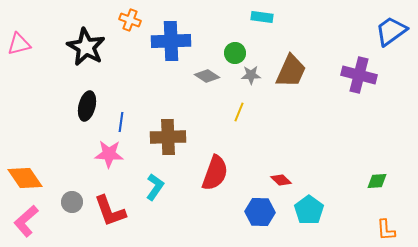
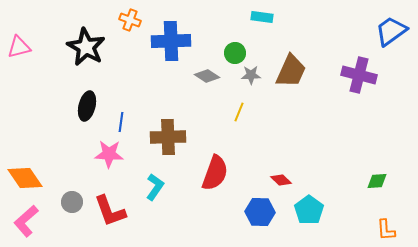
pink triangle: moved 3 px down
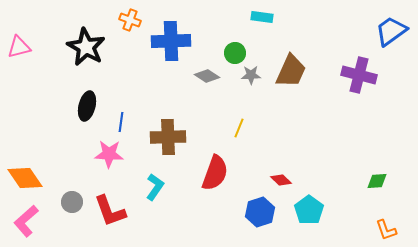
yellow line: moved 16 px down
blue hexagon: rotated 20 degrees counterclockwise
orange L-shape: rotated 15 degrees counterclockwise
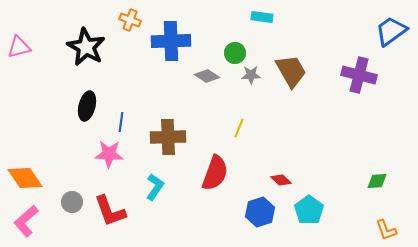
brown trapezoid: rotated 54 degrees counterclockwise
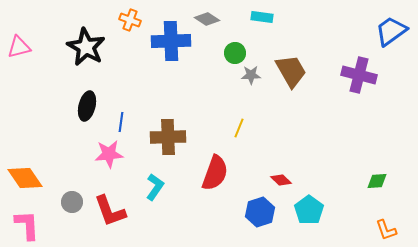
gray diamond: moved 57 px up
pink star: rotated 8 degrees counterclockwise
pink L-shape: moved 1 px right, 4 px down; rotated 128 degrees clockwise
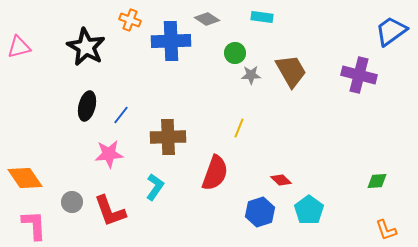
blue line: moved 7 px up; rotated 30 degrees clockwise
pink L-shape: moved 7 px right
